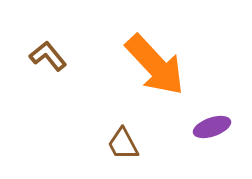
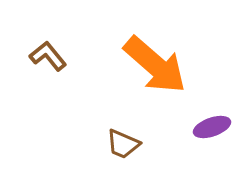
orange arrow: rotated 6 degrees counterclockwise
brown trapezoid: rotated 39 degrees counterclockwise
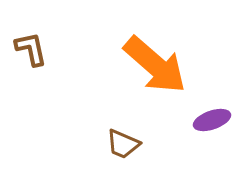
brown L-shape: moved 17 px left, 7 px up; rotated 27 degrees clockwise
purple ellipse: moved 7 px up
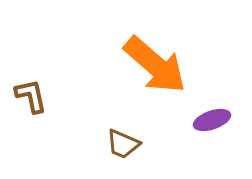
brown L-shape: moved 47 px down
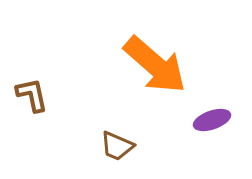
brown L-shape: moved 1 px right, 1 px up
brown trapezoid: moved 6 px left, 2 px down
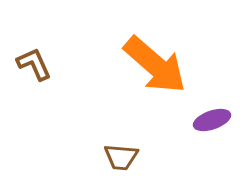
brown L-shape: moved 2 px right, 31 px up; rotated 12 degrees counterclockwise
brown trapezoid: moved 4 px right, 11 px down; rotated 18 degrees counterclockwise
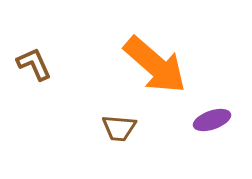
brown trapezoid: moved 2 px left, 29 px up
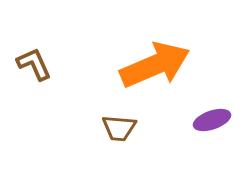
orange arrow: rotated 64 degrees counterclockwise
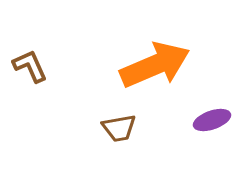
brown L-shape: moved 4 px left, 2 px down
brown trapezoid: rotated 15 degrees counterclockwise
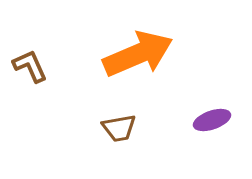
orange arrow: moved 17 px left, 11 px up
